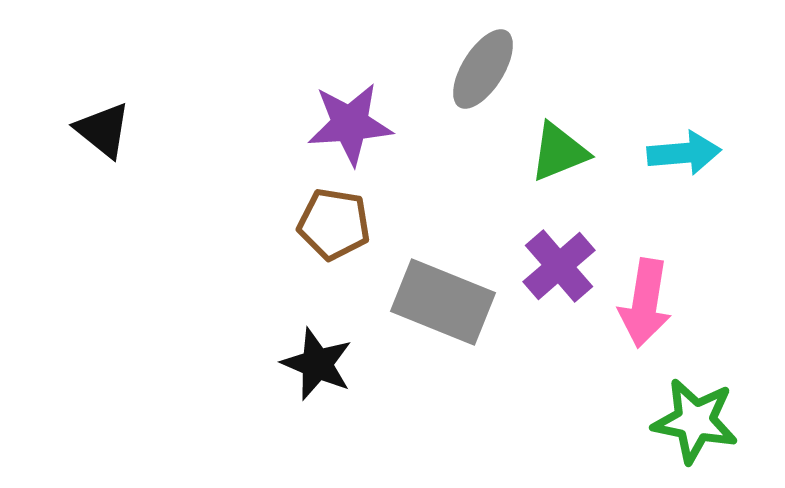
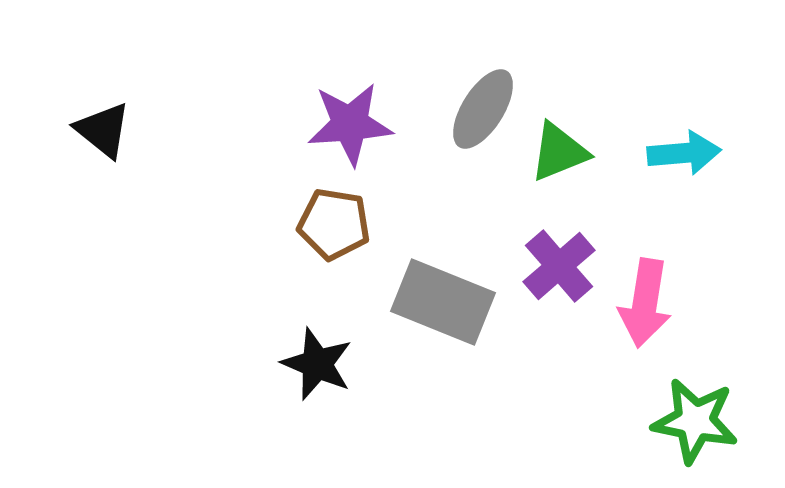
gray ellipse: moved 40 px down
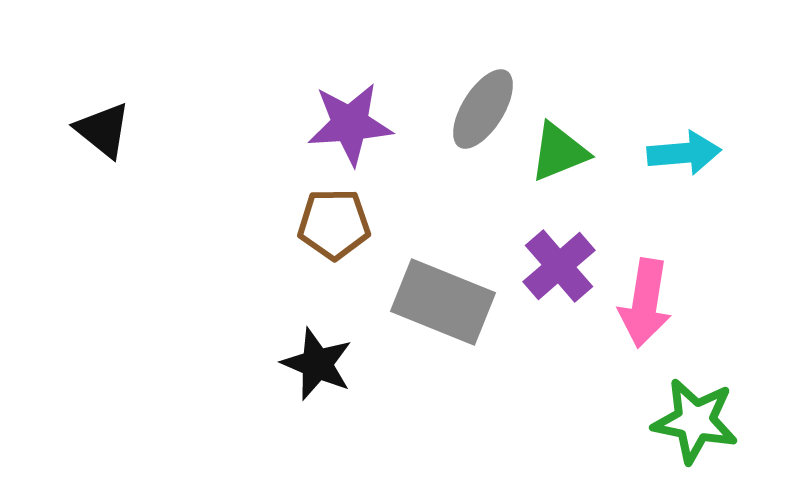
brown pentagon: rotated 10 degrees counterclockwise
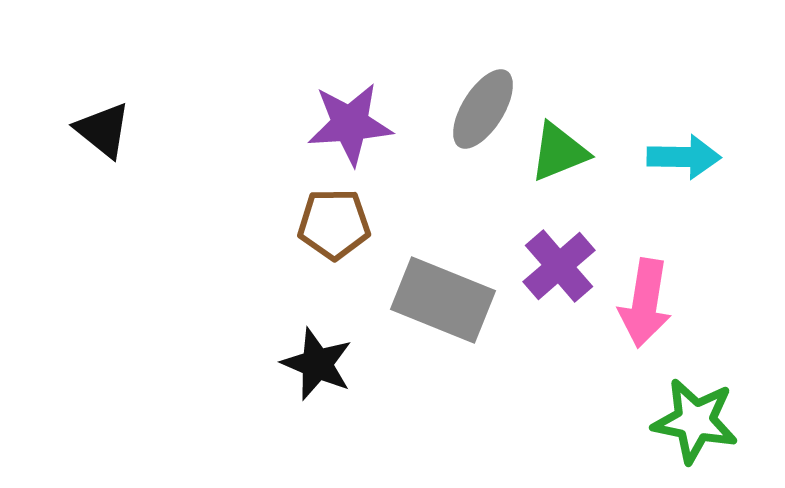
cyan arrow: moved 4 px down; rotated 6 degrees clockwise
gray rectangle: moved 2 px up
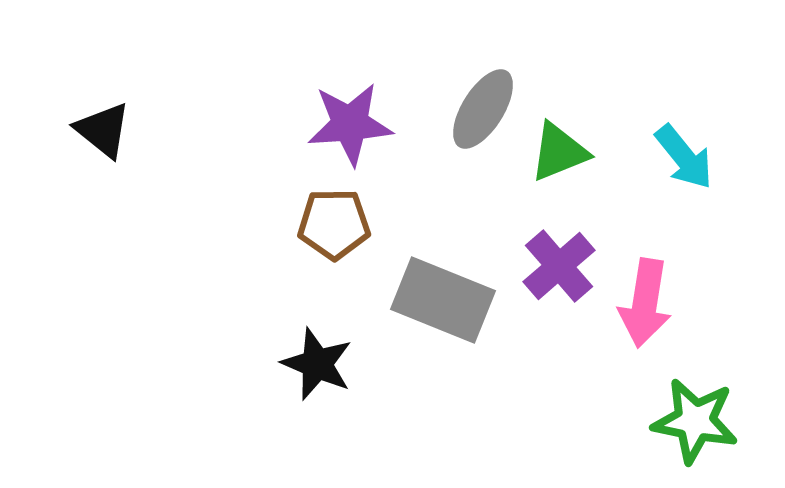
cyan arrow: rotated 50 degrees clockwise
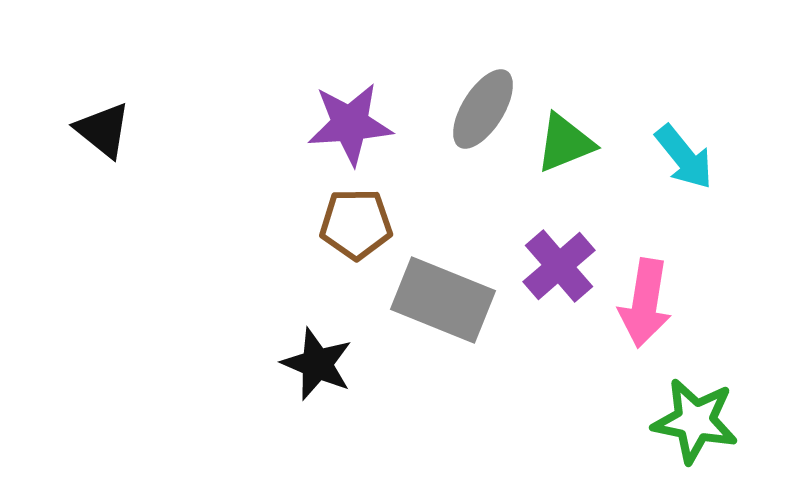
green triangle: moved 6 px right, 9 px up
brown pentagon: moved 22 px right
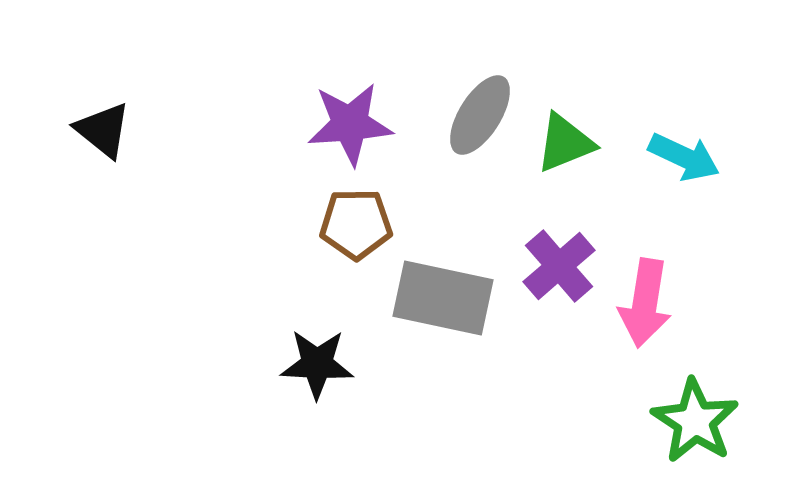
gray ellipse: moved 3 px left, 6 px down
cyan arrow: rotated 26 degrees counterclockwise
gray rectangle: moved 2 px up; rotated 10 degrees counterclockwise
black star: rotated 20 degrees counterclockwise
green star: rotated 22 degrees clockwise
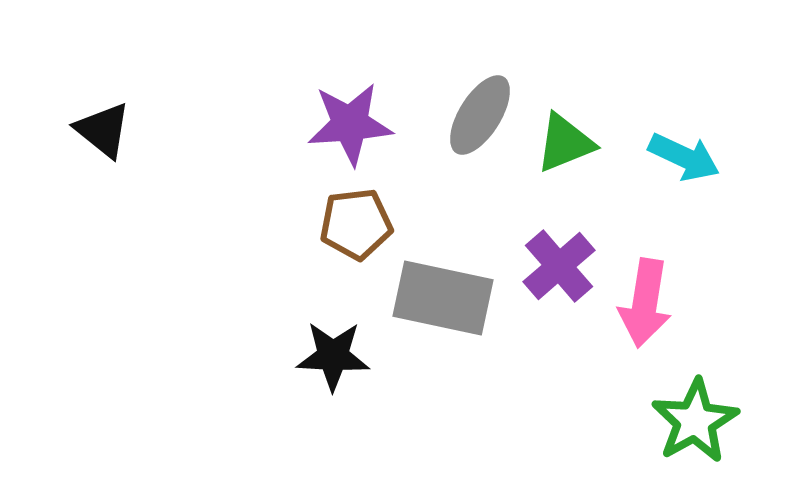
brown pentagon: rotated 6 degrees counterclockwise
black star: moved 16 px right, 8 px up
green star: rotated 10 degrees clockwise
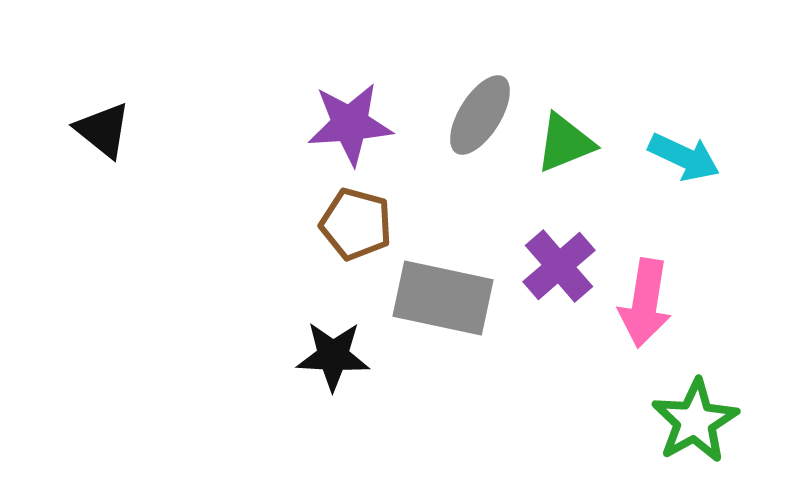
brown pentagon: rotated 22 degrees clockwise
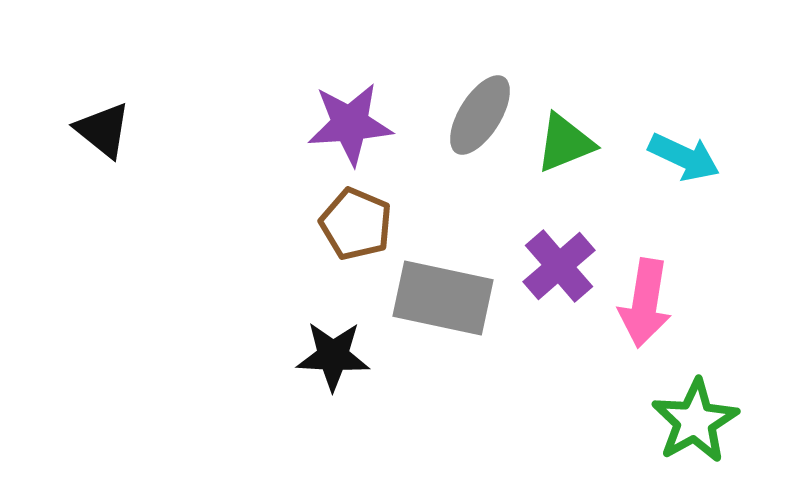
brown pentagon: rotated 8 degrees clockwise
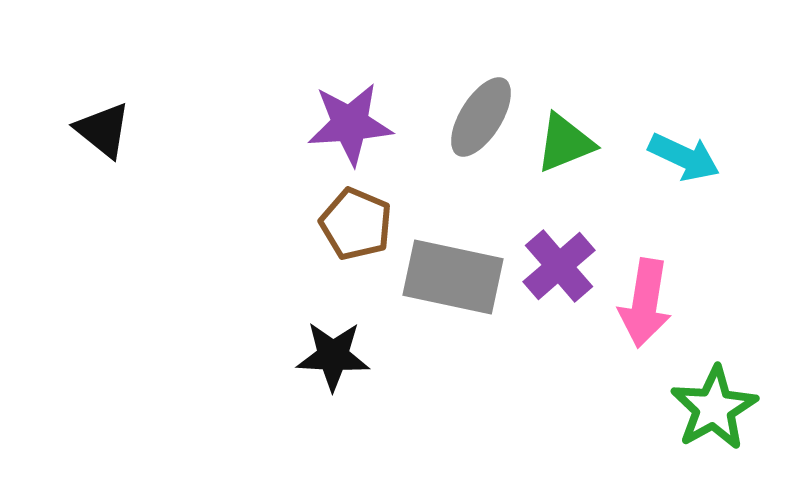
gray ellipse: moved 1 px right, 2 px down
gray rectangle: moved 10 px right, 21 px up
green star: moved 19 px right, 13 px up
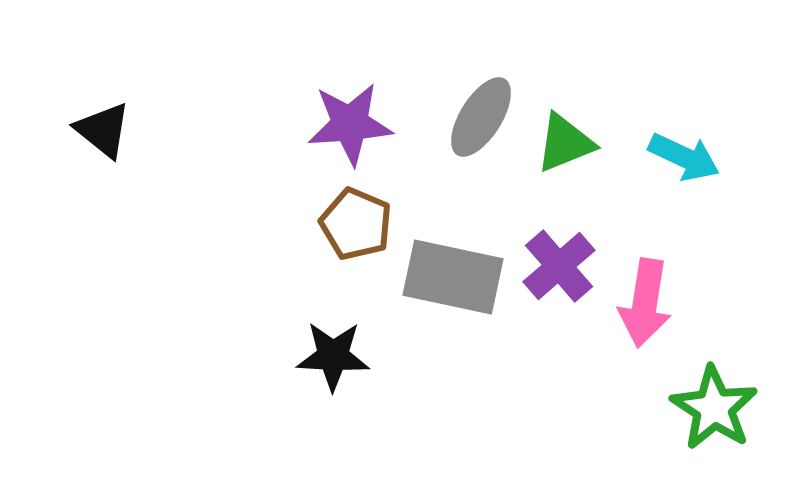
green star: rotated 10 degrees counterclockwise
